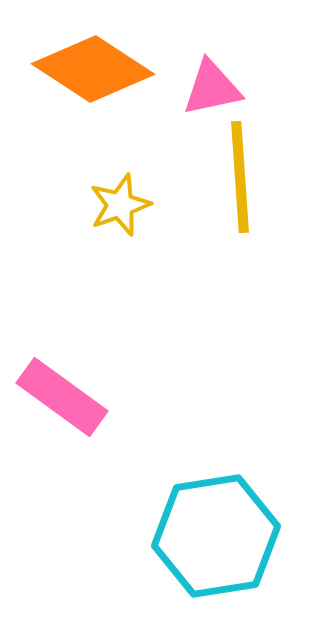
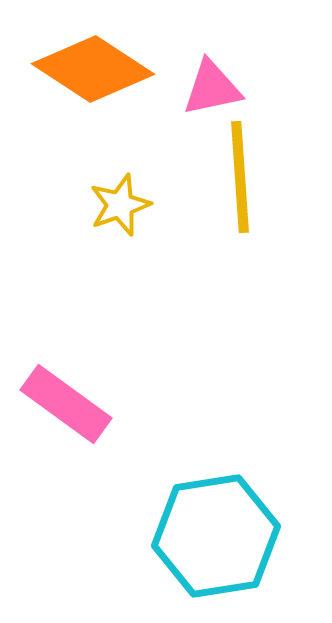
pink rectangle: moved 4 px right, 7 px down
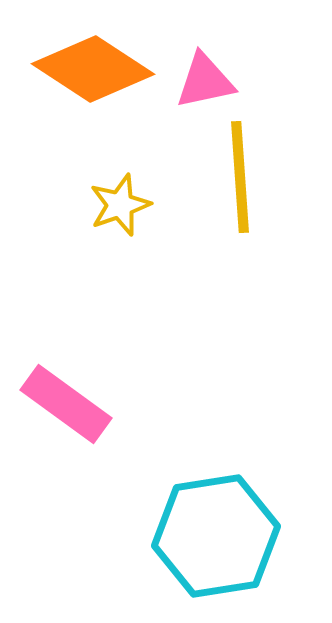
pink triangle: moved 7 px left, 7 px up
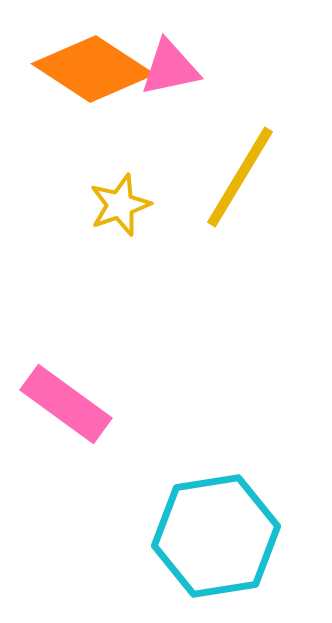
pink triangle: moved 35 px left, 13 px up
yellow line: rotated 35 degrees clockwise
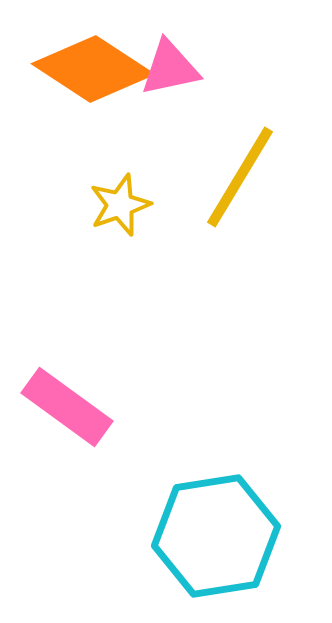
pink rectangle: moved 1 px right, 3 px down
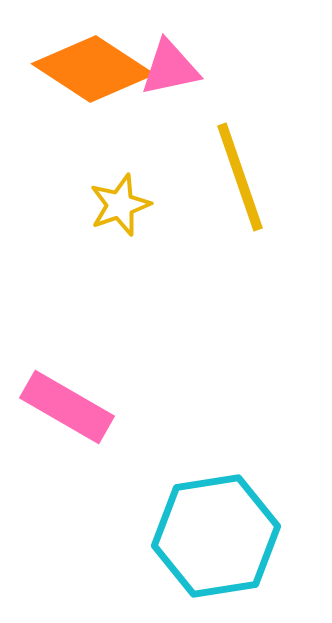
yellow line: rotated 50 degrees counterclockwise
pink rectangle: rotated 6 degrees counterclockwise
